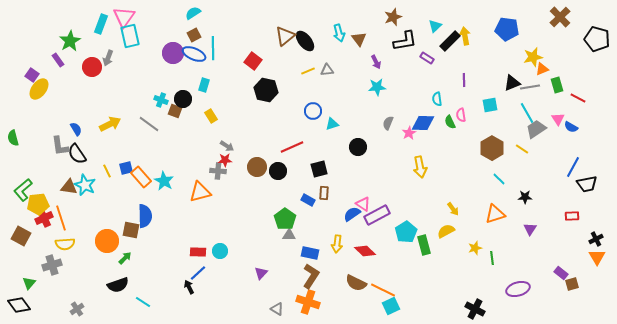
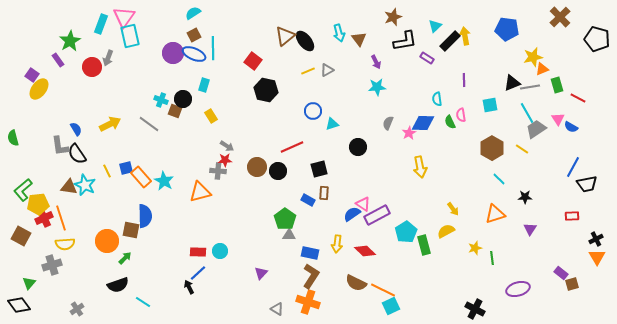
gray triangle at (327, 70): rotated 24 degrees counterclockwise
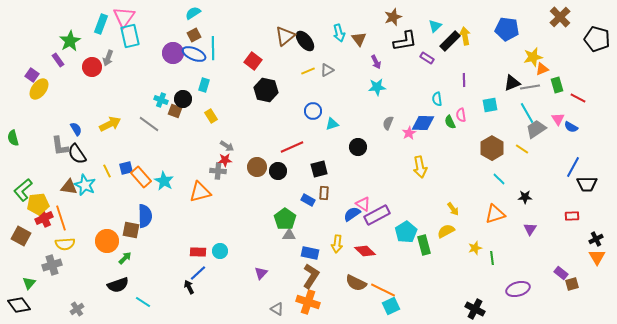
black trapezoid at (587, 184): rotated 10 degrees clockwise
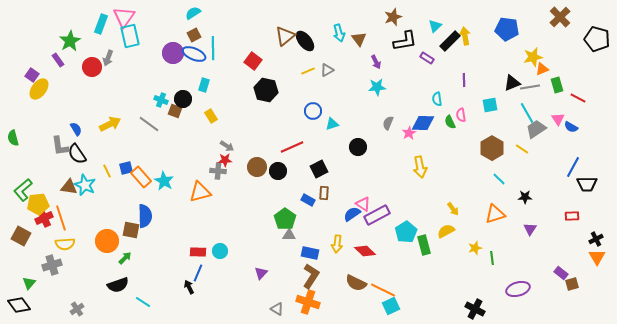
black square at (319, 169): rotated 12 degrees counterclockwise
blue line at (198, 273): rotated 24 degrees counterclockwise
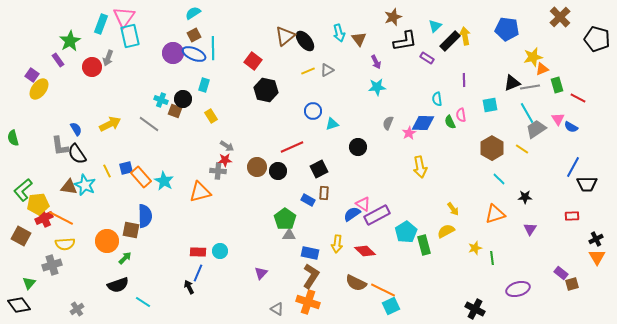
orange line at (61, 218): rotated 45 degrees counterclockwise
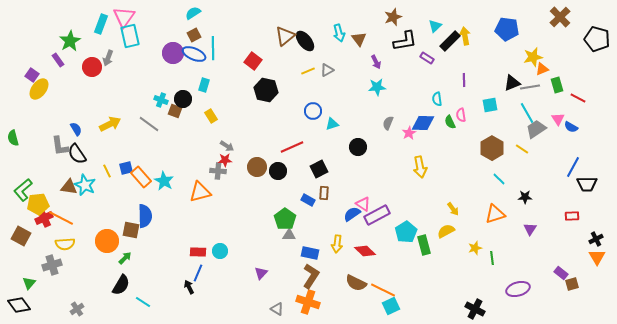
black semicircle at (118, 285): moved 3 px right; rotated 40 degrees counterclockwise
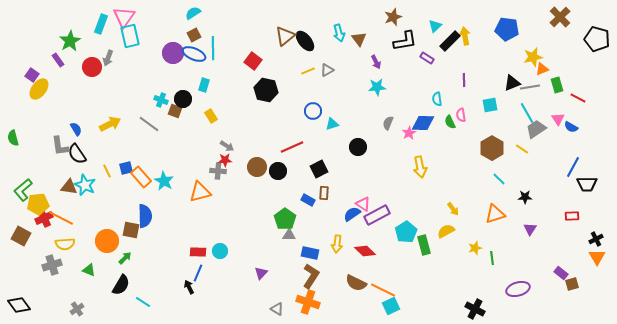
green triangle at (29, 283): moved 60 px right, 13 px up; rotated 48 degrees counterclockwise
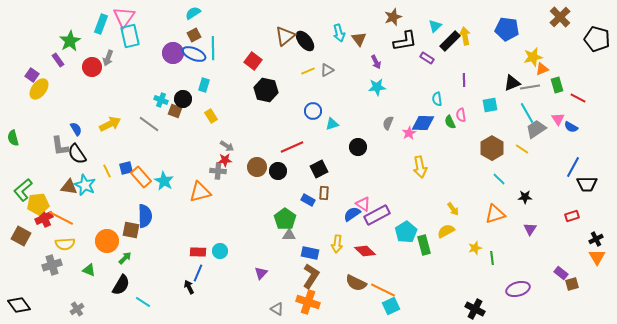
red rectangle at (572, 216): rotated 16 degrees counterclockwise
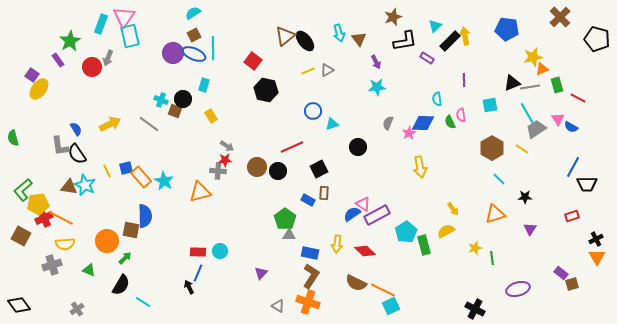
gray triangle at (277, 309): moved 1 px right, 3 px up
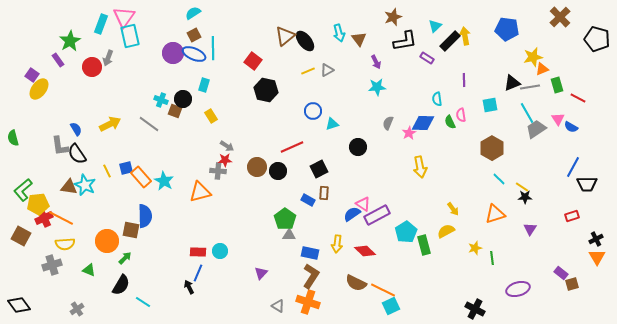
yellow line at (522, 149): moved 38 px down
